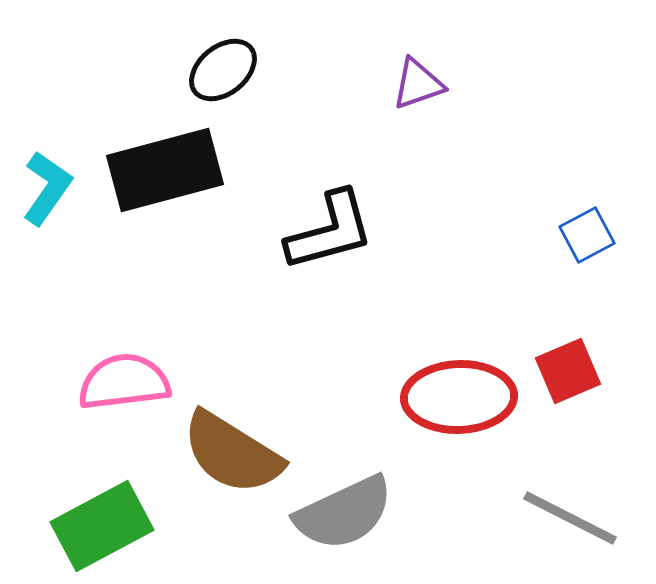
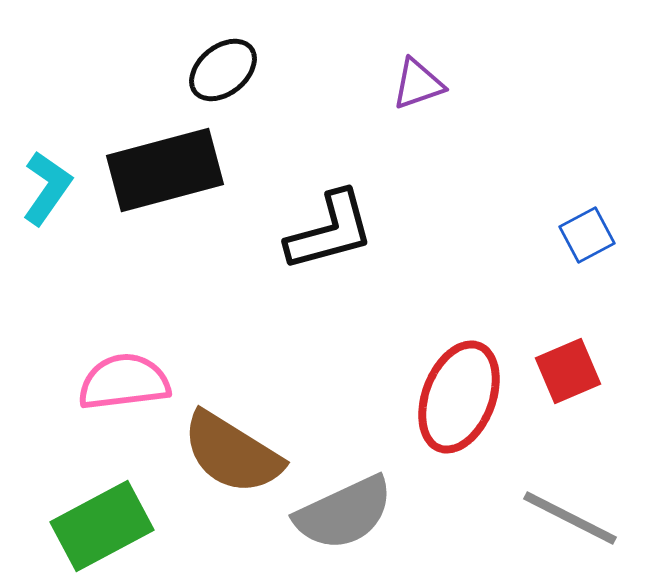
red ellipse: rotated 67 degrees counterclockwise
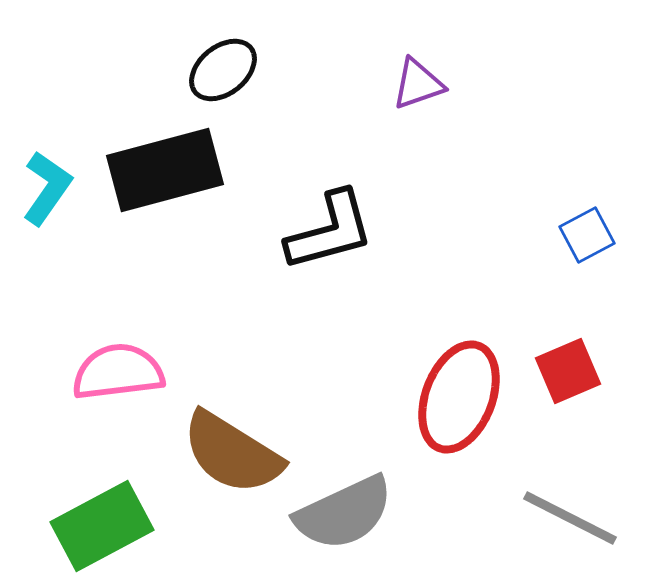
pink semicircle: moved 6 px left, 10 px up
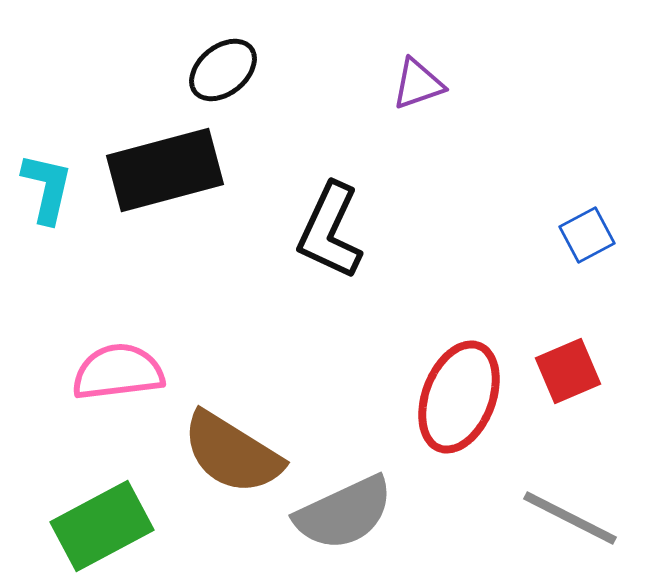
cyan L-shape: rotated 22 degrees counterclockwise
black L-shape: rotated 130 degrees clockwise
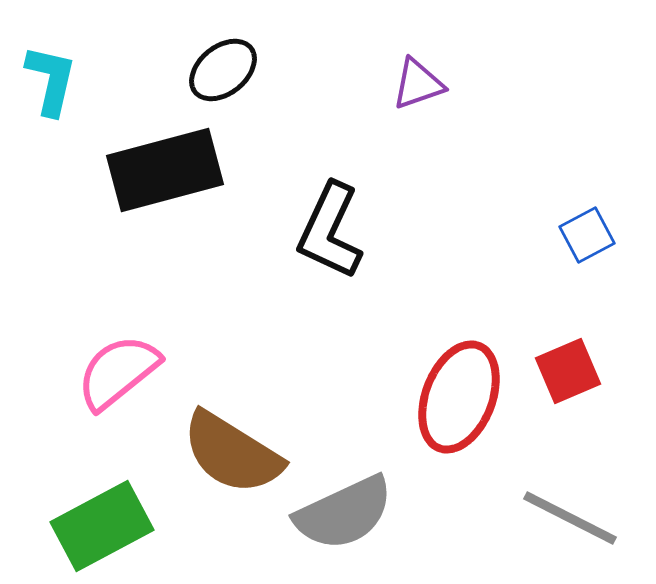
cyan L-shape: moved 4 px right, 108 px up
pink semicircle: rotated 32 degrees counterclockwise
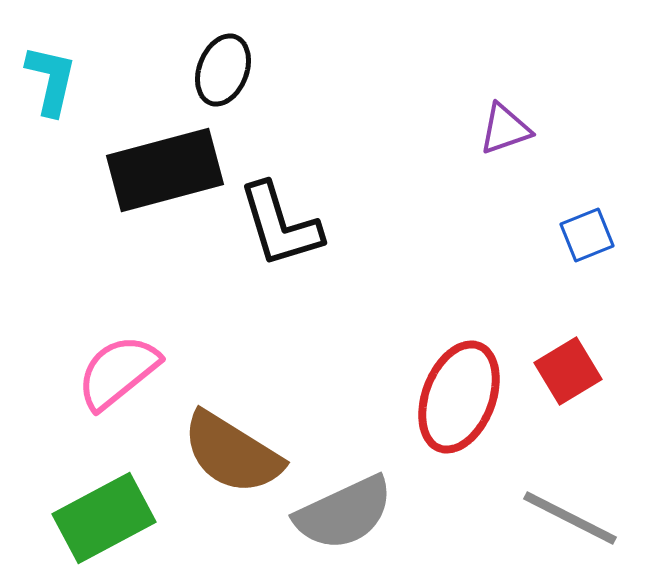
black ellipse: rotated 30 degrees counterclockwise
purple triangle: moved 87 px right, 45 px down
black L-shape: moved 50 px left, 6 px up; rotated 42 degrees counterclockwise
blue square: rotated 6 degrees clockwise
red square: rotated 8 degrees counterclockwise
green rectangle: moved 2 px right, 8 px up
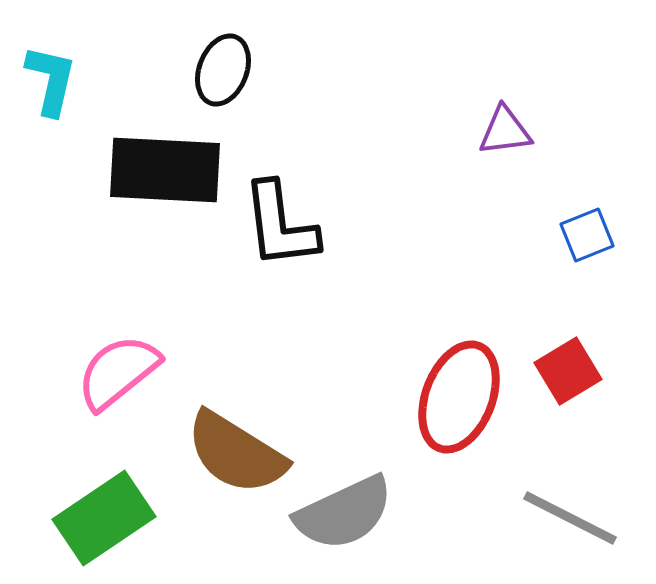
purple triangle: moved 2 px down; rotated 12 degrees clockwise
black rectangle: rotated 18 degrees clockwise
black L-shape: rotated 10 degrees clockwise
brown semicircle: moved 4 px right
green rectangle: rotated 6 degrees counterclockwise
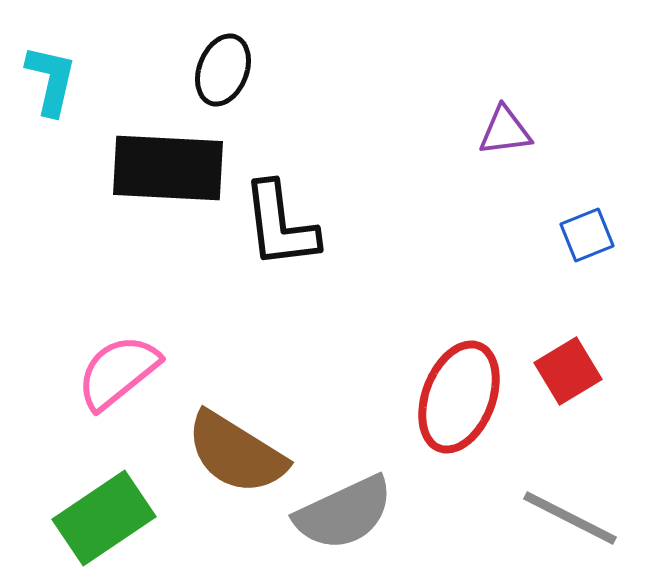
black rectangle: moved 3 px right, 2 px up
